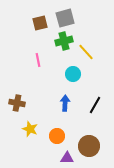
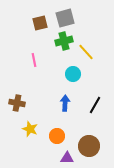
pink line: moved 4 px left
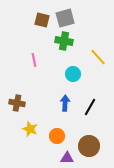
brown square: moved 2 px right, 3 px up; rotated 28 degrees clockwise
green cross: rotated 24 degrees clockwise
yellow line: moved 12 px right, 5 px down
black line: moved 5 px left, 2 px down
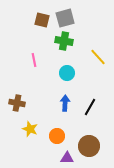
cyan circle: moved 6 px left, 1 px up
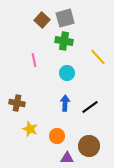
brown square: rotated 28 degrees clockwise
black line: rotated 24 degrees clockwise
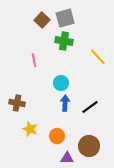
cyan circle: moved 6 px left, 10 px down
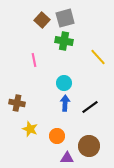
cyan circle: moved 3 px right
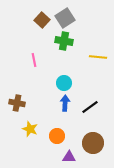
gray square: rotated 18 degrees counterclockwise
yellow line: rotated 42 degrees counterclockwise
brown circle: moved 4 px right, 3 px up
purple triangle: moved 2 px right, 1 px up
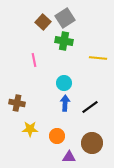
brown square: moved 1 px right, 2 px down
yellow line: moved 1 px down
yellow star: rotated 21 degrees counterclockwise
brown circle: moved 1 px left
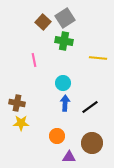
cyan circle: moved 1 px left
yellow star: moved 9 px left, 6 px up
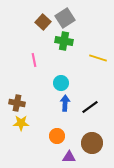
yellow line: rotated 12 degrees clockwise
cyan circle: moved 2 px left
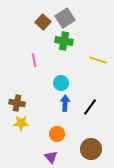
yellow line: moved 2 px down
black line: rotated 18 degrees counterclockwise
orange circle: moved 2 px up
brown circle: moved 1 px left, 6 px down
purple triangle: moved 18 px left; rotated 48 degrees clockwise
